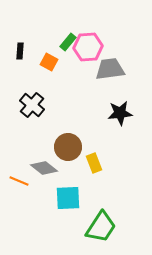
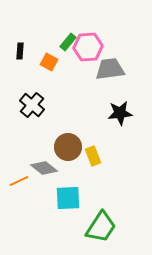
yellow rectangle: moved 1 px left, 7 px up
orange line: rotated 48 degrees counterclockwise
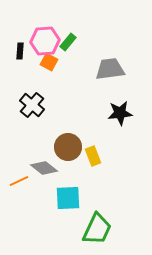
pink hexagon: moved 43 px left, 6 px up
green trapezoid: moved 4 px left, 2 px down; rotated 8 degrees counterclockwise
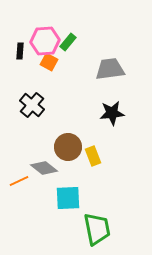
black star: moved 8 px left
green trapezoid: rotated 36 degrees counterclockwise
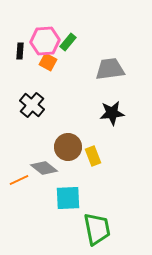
orange square: moved 1 px left
orange line: moved 1 px up
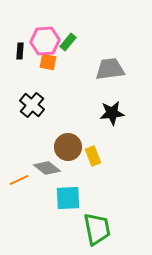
orange square: rotated 18 degrees counterclockwise
gray diamond: moved 3 px right
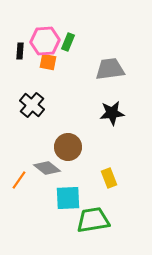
green rectangle: rotated 18 degrees counterclockwise
yellow rectangle: moved 16 px right, 22 px down
orange line: rotated 30 degrees counterclockwise
green trapezoid: moved 4 px left, 9 px up; rotated 88 degrees counterclockwise
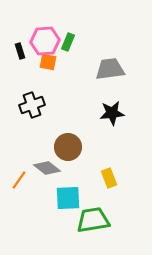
black rectangle: rotated 21 degrees counterclockwise
black cross: rotated 30 degrees clockwise
